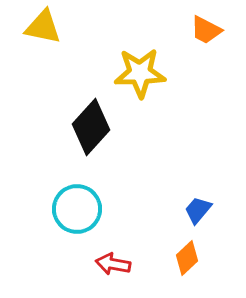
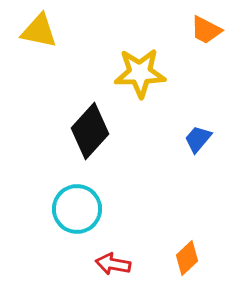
yellow triangle: moved 4 px left, 4 px down
black diamond: moved 1 px left, 4 px down
blue trapezoid: moved 71 px up
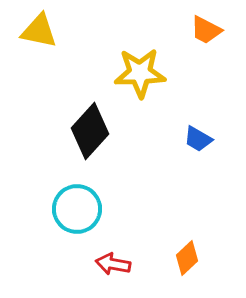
blue trapezoid: rotated 100 degrees counterclockwise
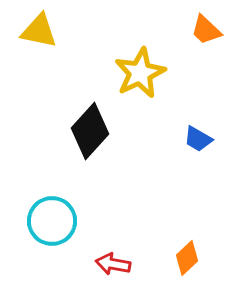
orange trapezoid: rotated 16 degrees clockwise
yellow star: rotated 24 degrees counterclockwise
cyan circle: moved 25 px left, 12 px down
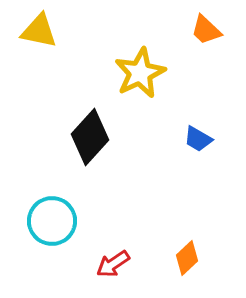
black diamond: moved 6 px down
red arrow: rotated 44 degrees counterclockwise
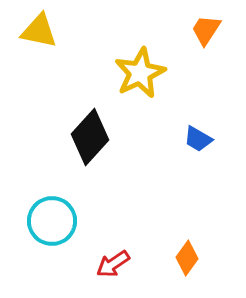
orange trapezoid: rotated 80 degrees clockwise
orange diamond: rotated 12 degrees counterclockwise
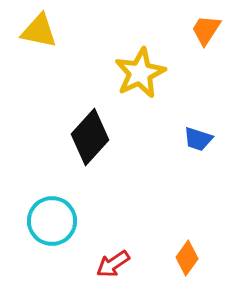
blue trapezoid: rotated 12 degrees counterclockwise
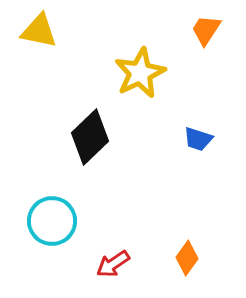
black diamond: rotated 4 degrees clockwise
